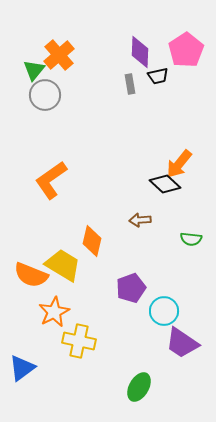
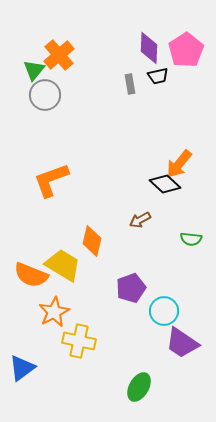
purple diamond: moved 9 px right, 4 px up
orange L-shape: rotated 15 degrees clockwise
brown arrow: rotated 25 degrees counterclockwise
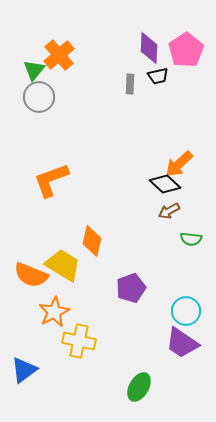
gray rectangle: rotated 12 degrees clockwise
gray circle: moved 6 px left, 2 px down
orange arrow: rotated 8 degrees clockwise
brown arrow: moved 29 px right, 9 px up
cyan circle: moved 22 px right
blue triangle: moved 2 px right, 2 px down
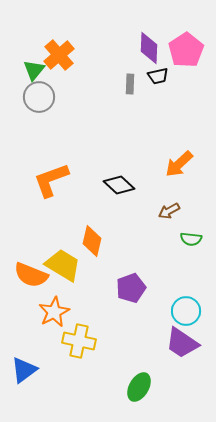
black diamond: moved 46 px left, 1 px down
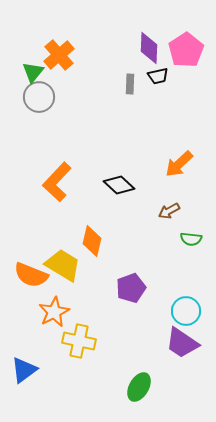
green triangle: moved 1 px left, 2 px down
orange L-shape: moved 6 px right, 2 px down; rotated 27 degrees counterclockwise
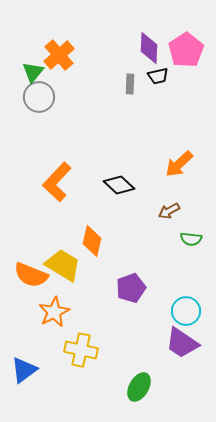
yellow cross: moved 2 px right, 9 px down
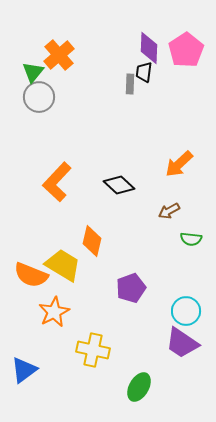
black trapezoid: moved 14 px left, 4 px up; rotated 110 degrees clockwise
yellow cross: moved 12 px right
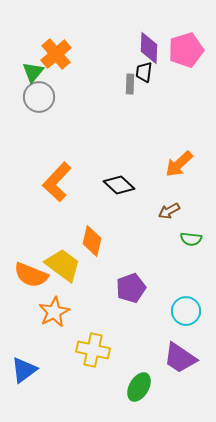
pink pentagon: rotated 16 degrees clockwise
orange cross: moved 3 px left, 1 px up
yellow trapezoid: rotated 6 degrees clockwise
purple trapezoid: moved 2 px left, 15 px down
